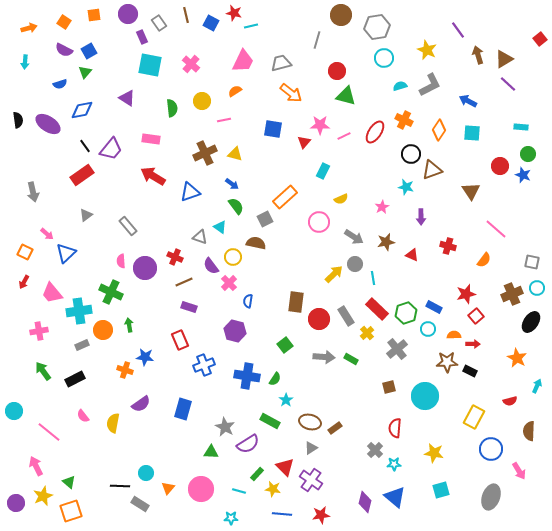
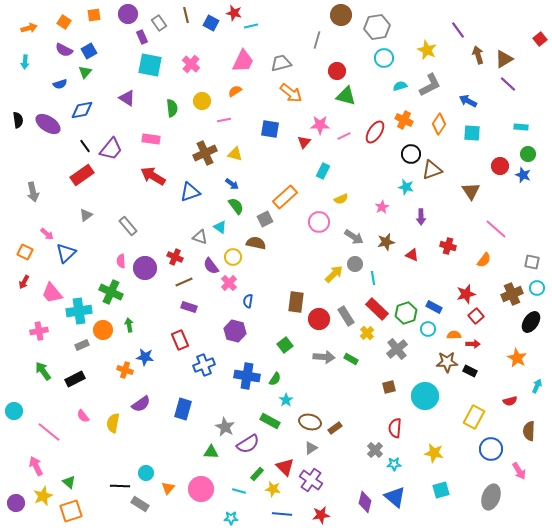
blue square at (273, 129): moved 3 px left
orange diamond at (439, 130): moved 6 px up
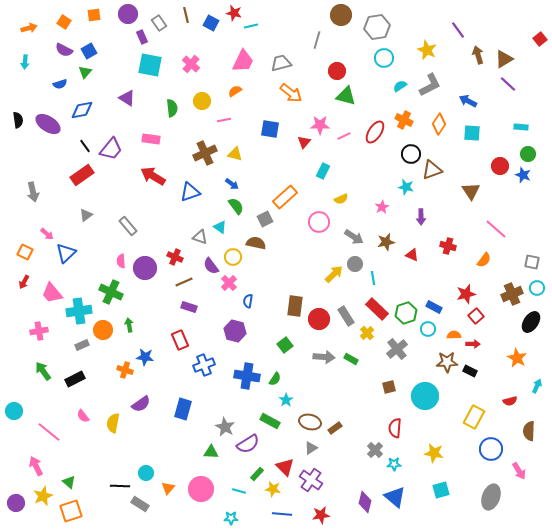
cyan semicircle at (400, 86): rotated 16 degrees counterclockwise
brown rectangle at (296, 302): moved 1 px left, 4 px down
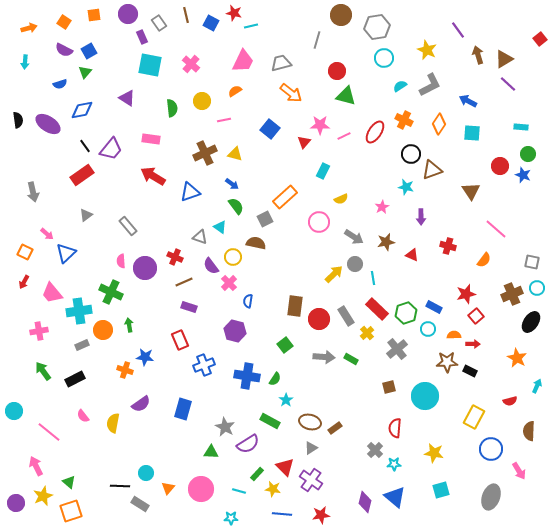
blue square at (270, 129): rotated 30 degrees clockwise
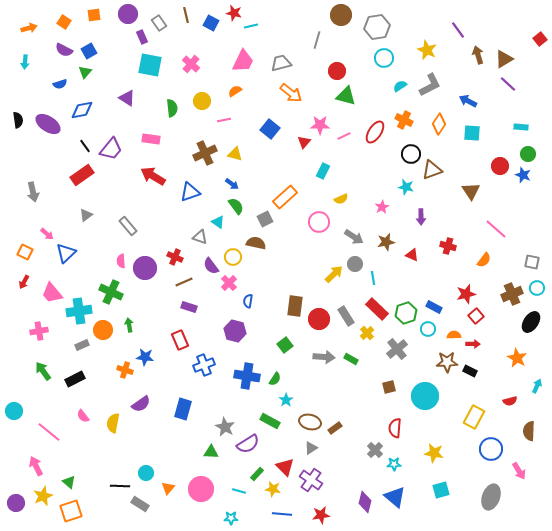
cyan triangle at (220, 227): moved 2 px left, 5 px up
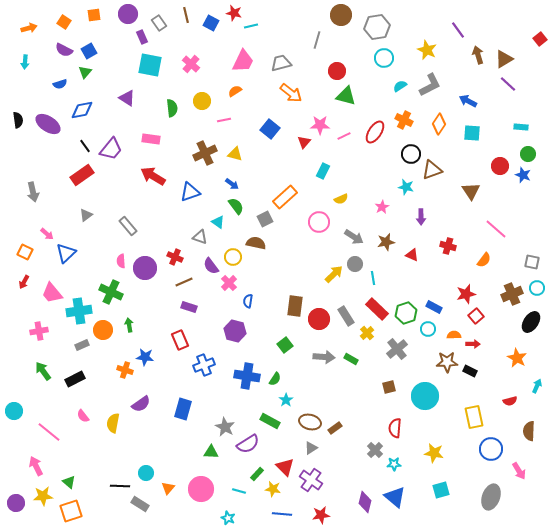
yellow rectangle at (474, 417): rotated 40 degrees counterclockwise
yellow star at (43, 496): rotated 18 degrees clockwise
cyan star at (231, 518): moved 3 px left; rotated 24 degrees clockwise
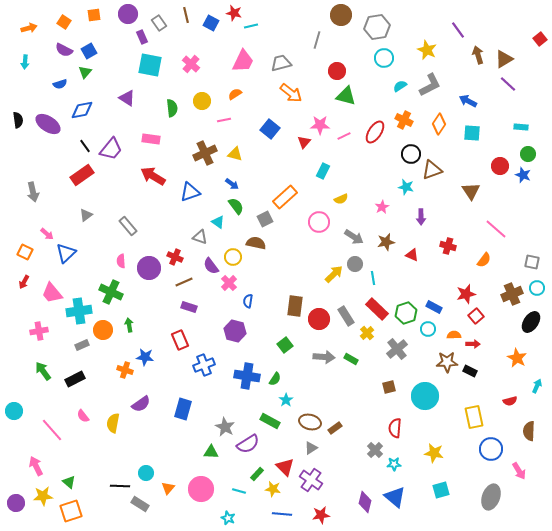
orange semicircle at (235, 91): moved 3 px down
purple circle at (145, 268): moved 4 px right
pink line at (49, 432): moved 3 px right, 2 px up; rotated 10 degrees clockwise
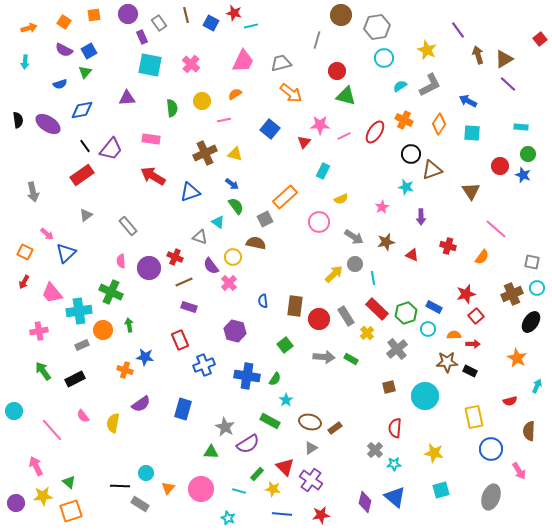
purple triangle at (127, 98): rotated 36 degrees counterclockwise
orange semicircle at (484, 260): moved 2 px left, 3 px up
blue semicircle at (248, 301): moved 15 px right; rotated 16 degrees counterclockwise
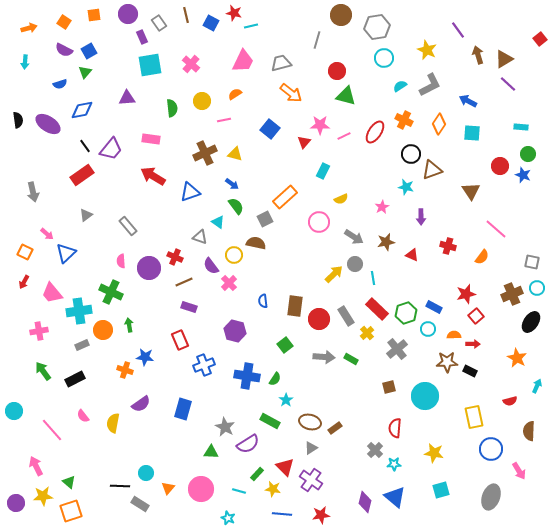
cyan square at (150, 65): rotated 20 degrees counterclockwise
yellow circle at (233, 257): moved 1 px right, 2 px up
